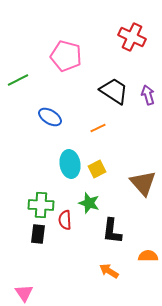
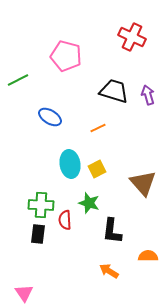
black trapezoid: rotated 16 degrees counterclockwise
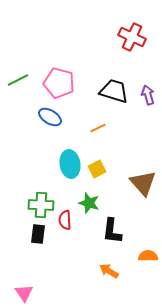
pink pentagon: moved 7 px left, 27 px down
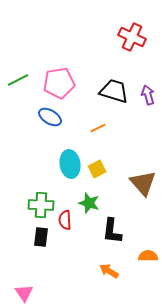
pink pentagon: rotated 24 degrees counterclockwise
black rectangle: moved 3 px right, 3 px down
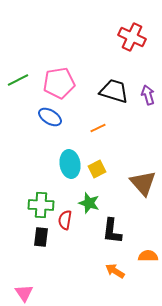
red semicircle: rotated 12 degrees clockwise
orange arrow: moved 6 px right
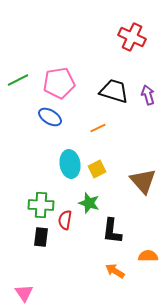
brown triangle: moved 2 px up
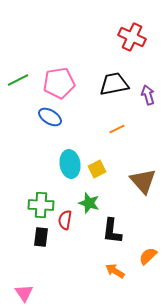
black trapezoid: moved 7 px up; rotated 28 degrees counterclockwise
orange line: moved 19 px right, 1 px down
orange semicircle: rotated 42 degrees counterclockwise
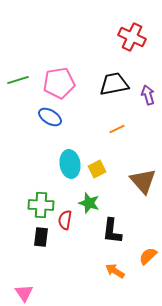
green line: rotated 10 degrees clockwise
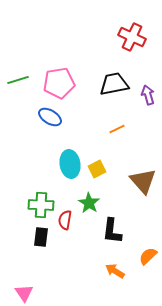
green star: rotated 15 degrees clockwise
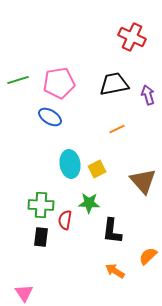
green star: rotated 30 degrees counterclockwise
